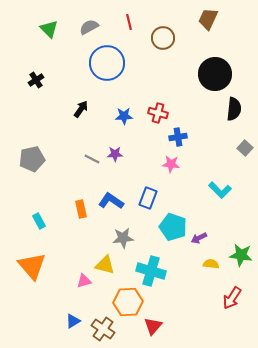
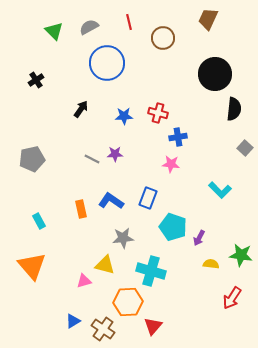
green triangle: moved 5 px right, 2 px down
purple arrow: rotated 35 degrees counterclockwise
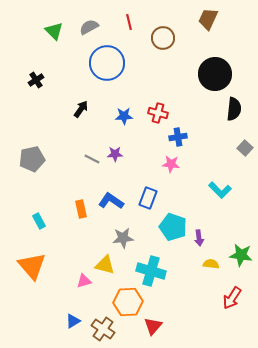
purple arrow: rotated 35 degrees counterclockwise
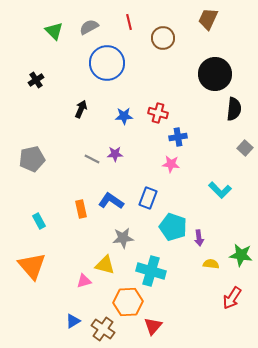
black arrow: rotated 12 degrees counterclockwise
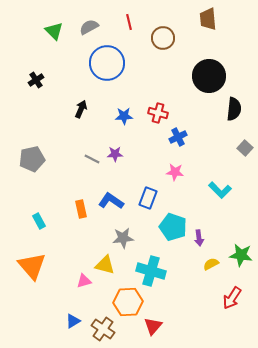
brown trapezoid: rotated 30 degrees counterclockwise
black circle: moved 6 px left, 2 px down
blue cross: rotated 18 degrees counterclockwise
pink star: moved 4 px right, 8 px down
yellow semicircle: rotated 35 degrees counterclockwise
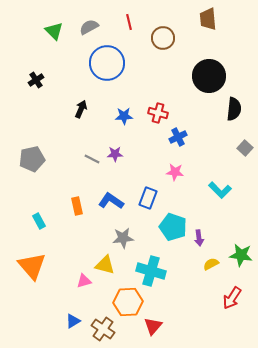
orange rectangle: moved 4 px left, 3 px up
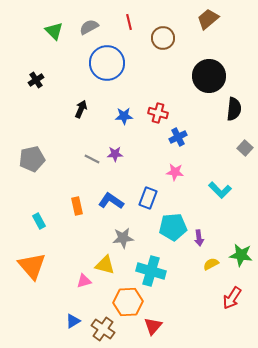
brown trapezoid: rotated 55 degrees clockwise
cyan pentagon: rotated 24 degrees counterclockwise
